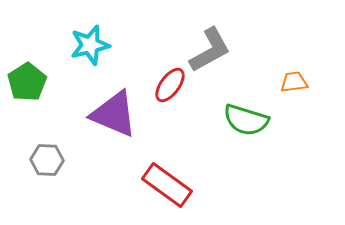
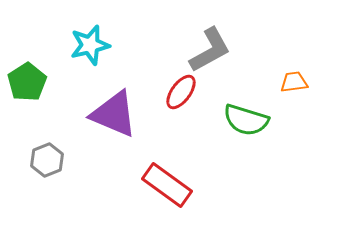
red ellipse: moved 11 px right, 7 px down
gray hexagon: rotated 24 degrees counterclockwise
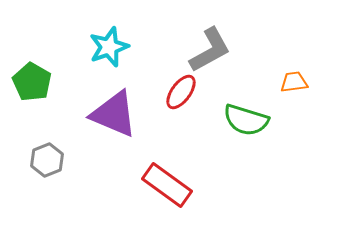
cyan star: moved 19 px right, 2 px down; rotated 6 degrees counterclockwise
green pentagon: moved 5 px right; rotated 9 degrees counterclockwise
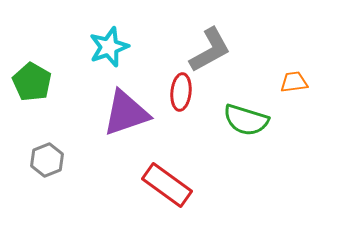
red ellipse: rotated 30 degrees counterclockwise
purple triangle: moved 12 px right, 1 px up; rotated 42 degrees counterclockwise
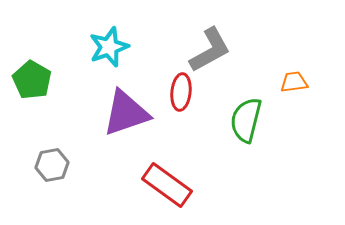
green pentagon: moved 2 px up
green semicircle: rotated 87 degrees clockwise
gray hexagon: moved 5 px right, 5 px down; rotated 12 degrees clockwise
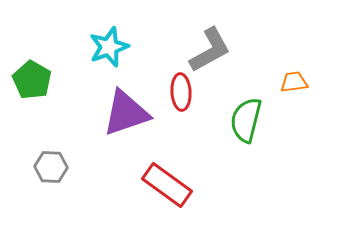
red ellipse: rotated 9 degrees counterclockwise
gray hexagon: moved 1 px left, 2 px down; rotated 12 degrees clockwise
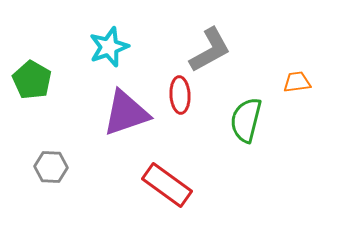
orange trapezoid: moved 3 px right
red ellipse: moved 1 px left, 3 px down
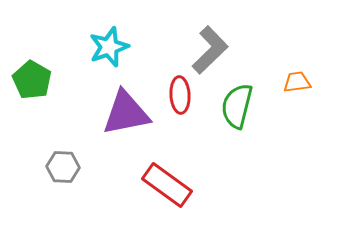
gray L-shape: rotated 15 degrees counterclockwise
purple triangle: rotated 8 degrees clockwise
green semicircle: moved 9 px left, 14 px up
gray hexagon: moved 12 px right
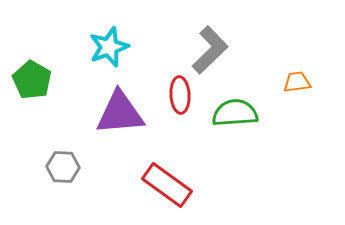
green semicircle: moved 2 px left, 7 px down; rotated 72 degrees clockwise
purple triangle: moved 6 px left; rotated 6 degrees clockwise
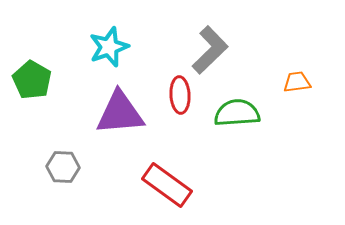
green semicircle: moved 2 px right
